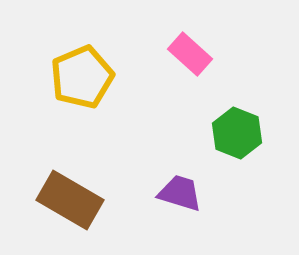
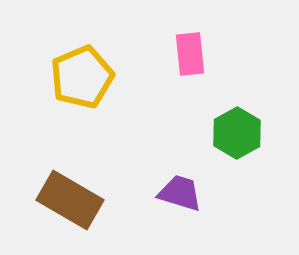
pink rectangle: rotated 42 degrees clockwise
green hexagon: rotated 9 degrees clockwise
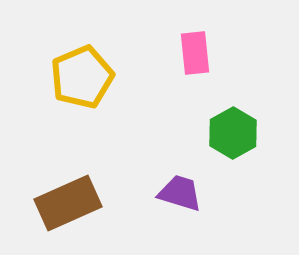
pink rectangle: moved 5 px right, 1 px up
green hexagon: moved 4 px left
brown rectangle: moved 2 px left, 3 px down; rotated 54 degrees counterclockwise
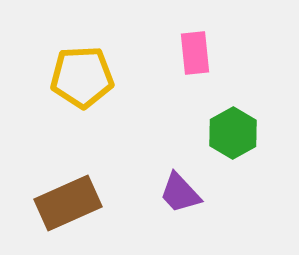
yellow pentagon: rotated 20 degrees clockwise
purple trapezoid: rotated 150 degrees counterclockwise
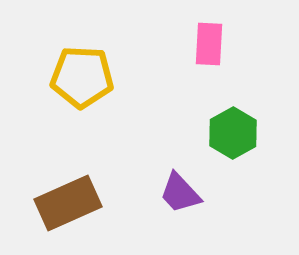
pink rectangle: moved 14 px right, 9 px up; rotated 9 degrees clockwise
yellow pentagon: rotated 6 degrees clockwise
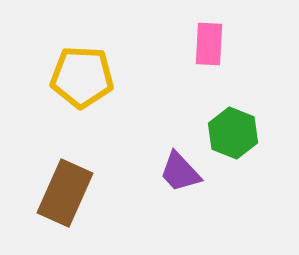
green hexagon: rotated 9 degrees counterclockwise
purple trapezoid: moved 21 px up
brown rectangle: moved 3 px left, 10 px up; rotated 42 degrees counterclockwise
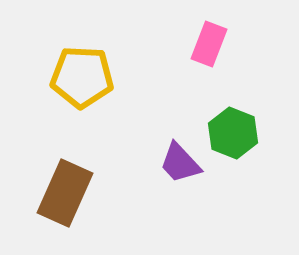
pink rectangle: rotated 18 degrees clockwise
purple trapezoid: moved 9 px up
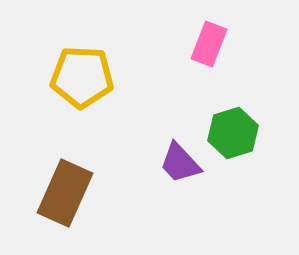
green hexagon: rotated 21 degrees clockwise
